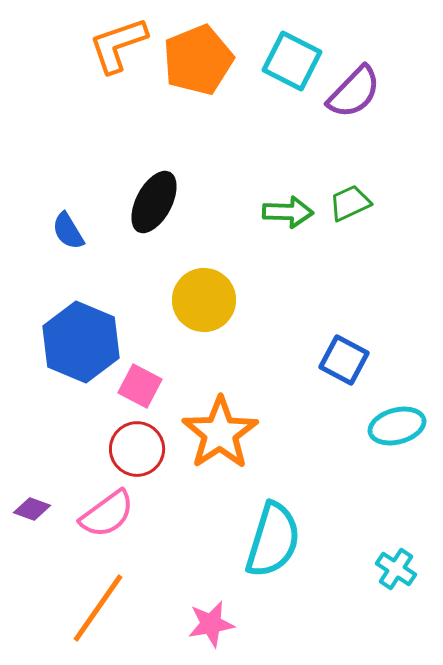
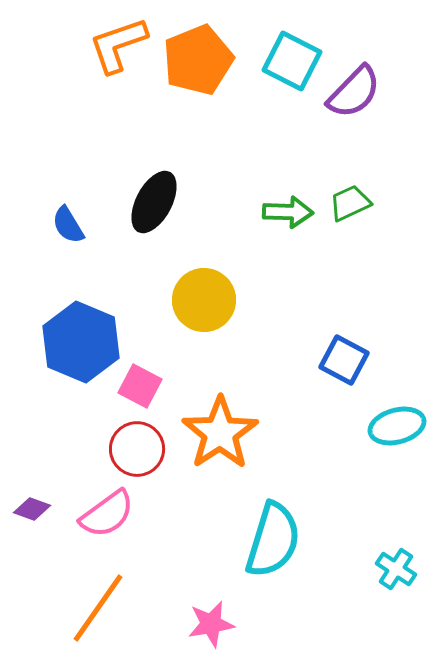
blue semicircle: moved 6 px up
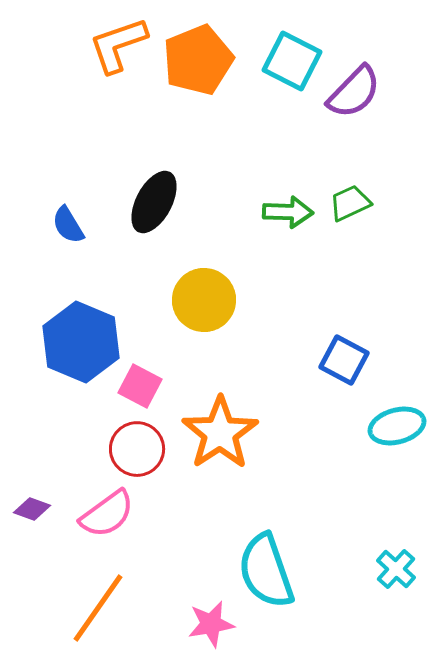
cyan semicircle: moved 7 px left, 31 px down; rotated 144 degrees clockwise
cyan cross: rotated 9 degrees clockwise
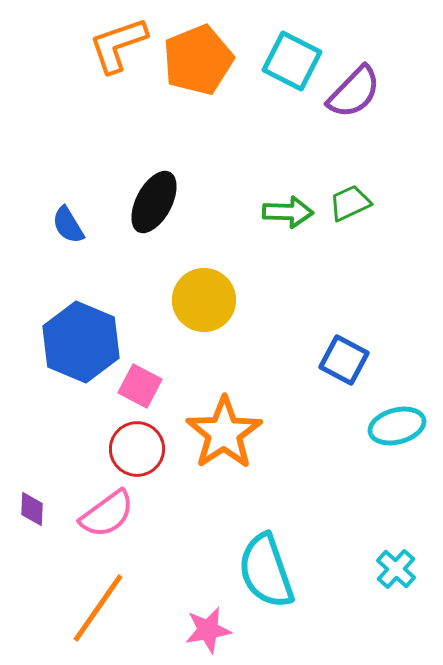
orange star: moved 4 px right
purple diamond: rotated 72 degrees clockwise
pink star: moved 3 px left, 6 px down
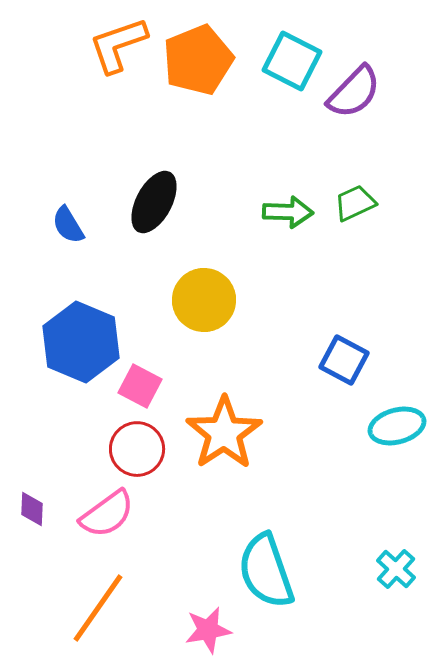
green trapezoid: moved 5 px right
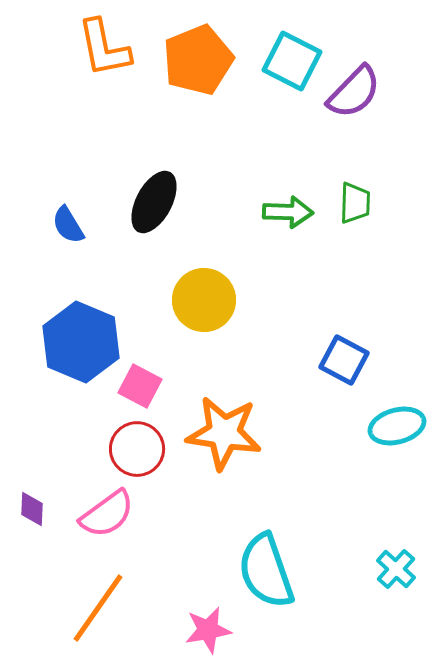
orange L-shape: moved 14 px left, 3 px down; rotated 82 degrees counterclockwise
green trapezoid: rotated 117 degrees clockwise
orange star: rotated 30 degrees counterclockwise
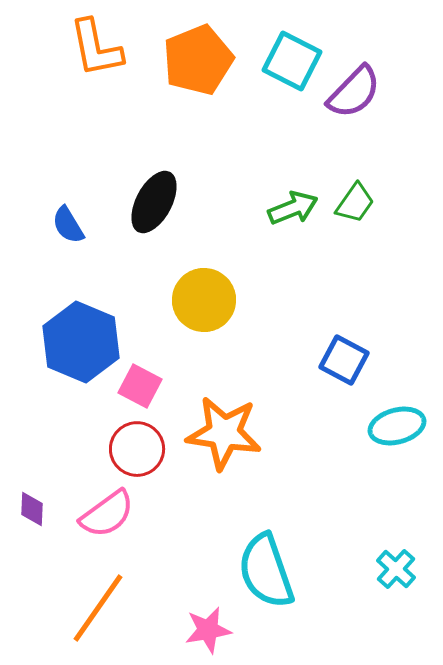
orange L-shape: moved 8 px left
green trapezoid: rotated 33 degrees clockwise
green arrow: moved 5 px right, 4 px up; rotated 24 degrees counterclockwise
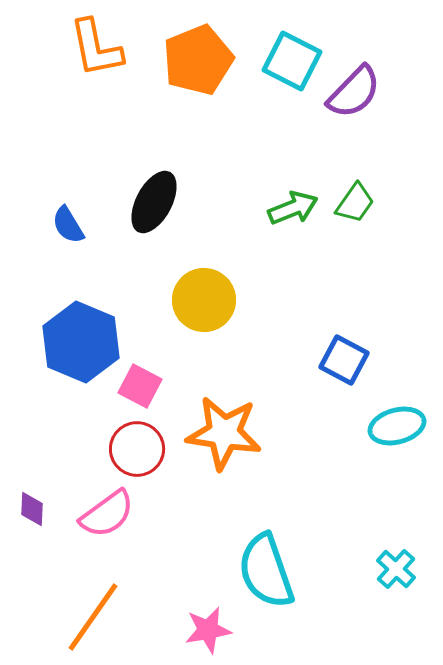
orange line: moved 5 px left, 9 px down
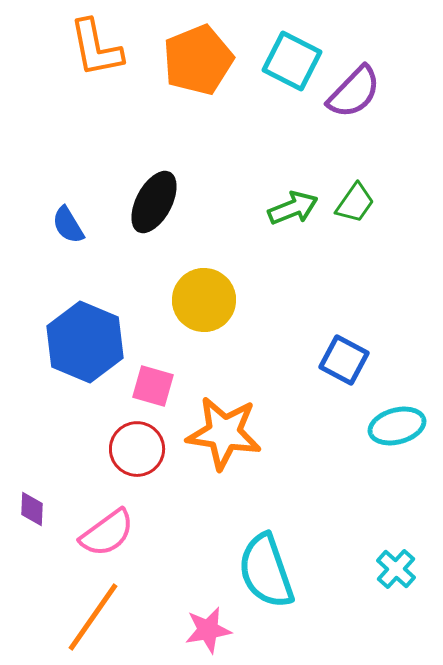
blue hexagon: moved 4 px right
pink square: moved 13 px right; rotated 12 degrees counterclockwise
pink semicircle: moved 19 px down
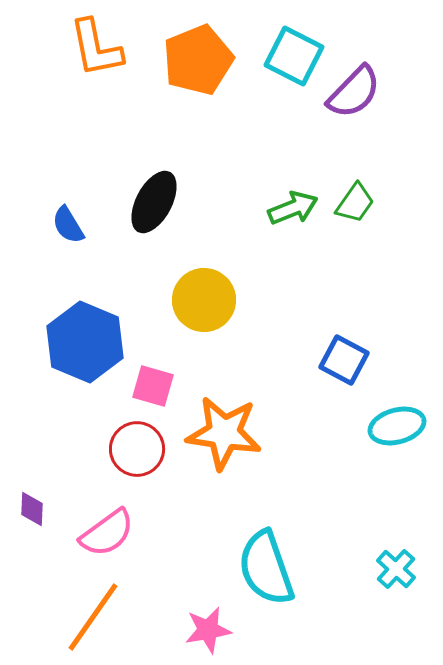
cyan square: moved 2 px right, 5 px up
cyan semicircle: moved 3 px up
